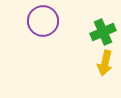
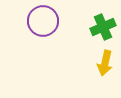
green cross: moved 5 px up
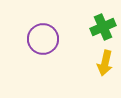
purple circle: moved 18 px down
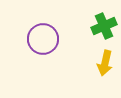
green cross: moved 1 px right, 1 px up
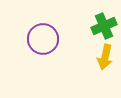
yellow arrow: moved 6 px up
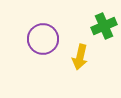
yellow arrow: moved 25 px left
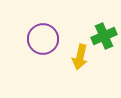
green cross: moved 10 px down
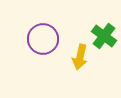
green cross: rotated 30 degrees counterclockwise
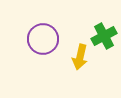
green cross: rotated 25 degrees clockwise
